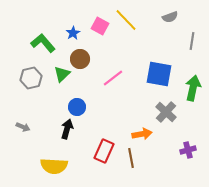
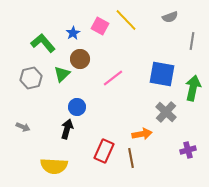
blue square: moved 3 px right
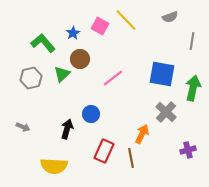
blue circle: moved 14 px right, 7 px down
orange arrow: rotated 54 degrees counterclockwise
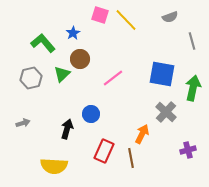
pink square: moved 11 px up; rotated 12 degrees counterclockwise
gray line: rotated 24 degrees counterclockwise
gray arrow: moved 4 px up; rotated 40 degrees counterclockwise
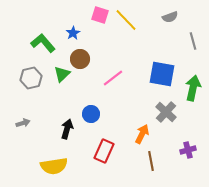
gray line: moved 1 px right
brown line: moved 20 px right, 3 px down
yellow semicircle: rotated 12 degrees counterclockwise
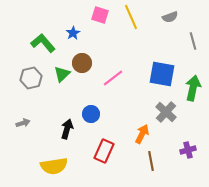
yellow line: moved 5 px right, 3 px up; rotated 20 degrees clockwise
brown circle: moved 2 px right, 4 px down
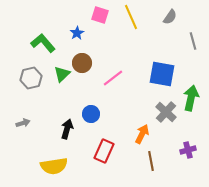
gray semicircle: rotated 35 degrees counterclockwise
blue star: moved 4 px right
green arrow: moved 2 px left, 10 px down
